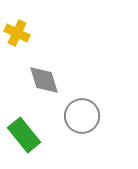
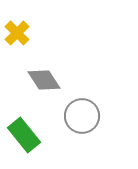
yellow cross: rotated 20 degrees clockwise
gray diamond: rotated 16 degrees counterclockwise
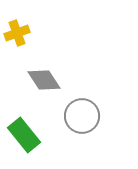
yellow cross: rotated 25 degrees clockwise
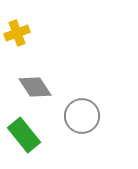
gray diamond: moved 9 px left, 7 px down
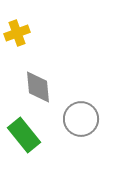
gray diamond: moved 3 px right; rotated 28 degrees clockwise
gray circle: moved 1 px left, 3 px down
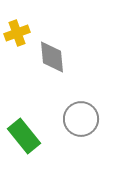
gray diamond: moved 14 px right, 30 px up
green rectangle: moved 1 px down
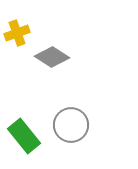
gray diamond: rotated 52 degrees counterclockwise
gray circle: moved 10 px left, 6 px down
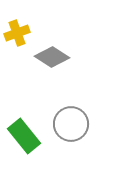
gray circle: moved 1 px up
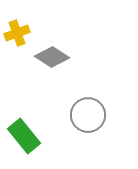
gray circle: moved 17 px right, 9 px up
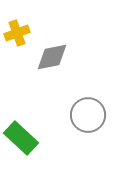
gray diamond: rotated 44 degrees counterclockwise
green rectangle: moved 3 px left, 2 px down; rotated 8 degrees counterclockwise
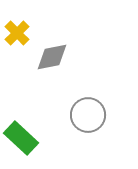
yellow cross: rotated 25 degrees counterclockwise
